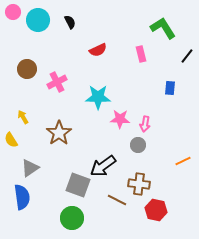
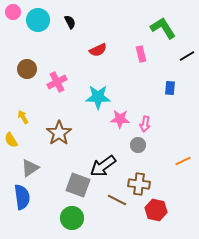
black line: rotated 21 degrees clockwise
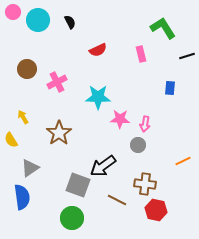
black line: rotated 14 degrees clockwise
brown cross: moved 6 px right
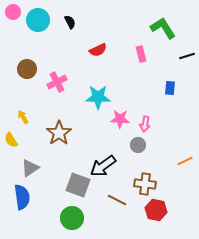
orange line: moved 2 px right
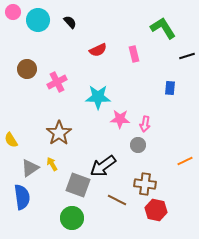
black semicircle: rotated 16 degrees counterclockwise
pink rectangle: moved 7 px left
yellow arrow: moved 29 px right, 47 px down
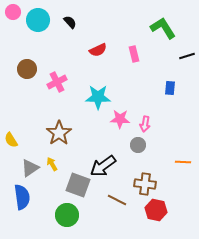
orange line: moved 2 px left, 1 px down; rotated 28 degrees clockwise
green circle: moved 5 px left, 3 px up
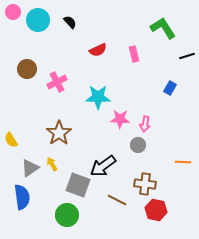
blue rectangle: rotated 24 degrees clockwise
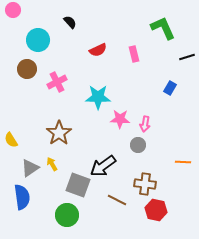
pink circle: moved 2 px up
cyan circle: moved 20 px down
green L-shape: rotated 8 degrees clockwise
black line: moved 1 px down
